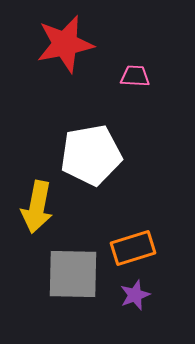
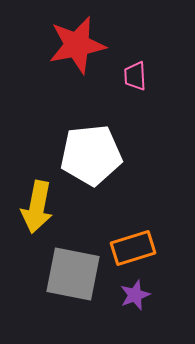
red star: moved 12 px right, 1 px down
pink trapezoid: rotated 96 degrees counterclockwise
white pentagon: rotated 4 degrees clockwise
gray square: rotated 10 degrees clockwise
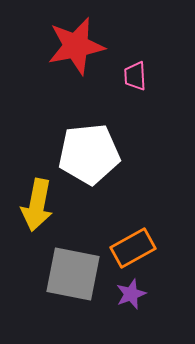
red star: moved 1 px left, 1 px down
white pentagon: moved 2 px left, 1 px up
yellow arrow: moved 2 px up
orange rectangle: rotated 12 degrees counterclockwise
purple star: moved 4 px left, 1 px up
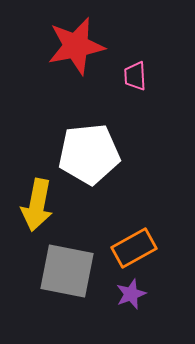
orange rectangle: moved 1 px right
gray square: moved 6 px left, 3 px up
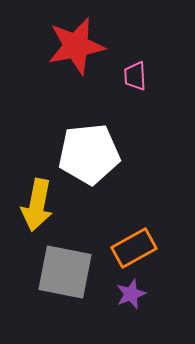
gray square: moved 2 px left, 1 px down
